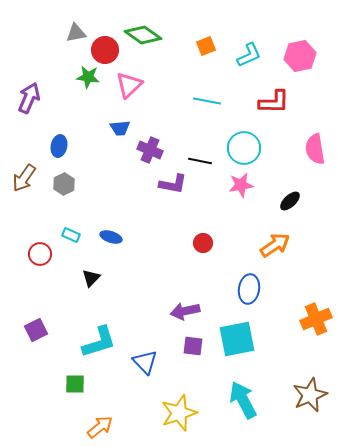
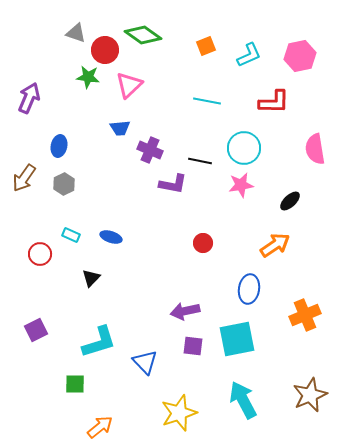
gray triangle at (76, 33): rotated 30 degrees clockwise
orange cross at (316, 319): moved 11 px left, 4 px up
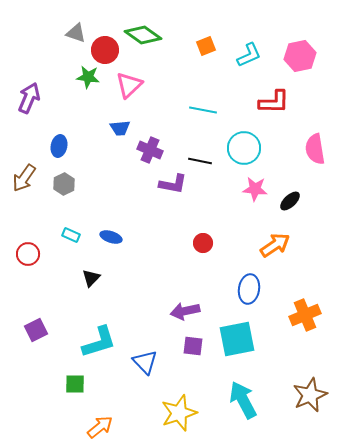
cyan line at (207, 101): moved 4 px left, 9 px down
pink star at (241, 185): moved 14 px right, 4 px down; rotated 15 degrees clockwise
red circle at (40, 254): moved 12 px left
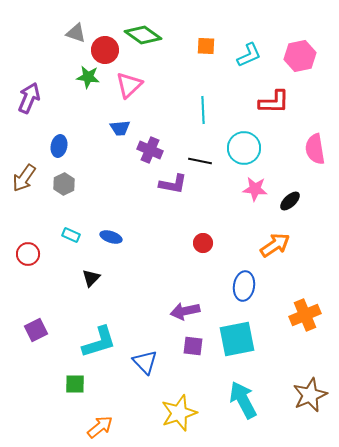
orange square at (206, 46): rotated 24 degrees clockwise
cyan line at (203, 110): rotated 76 degrees clockwise
blue ellipse at (249, 289): moved 5 px left, 3 px up
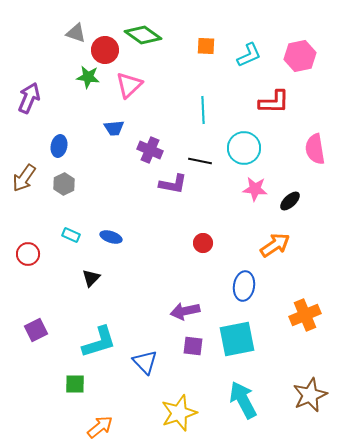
blue trapezoid at (120, 128): moved 6 px left
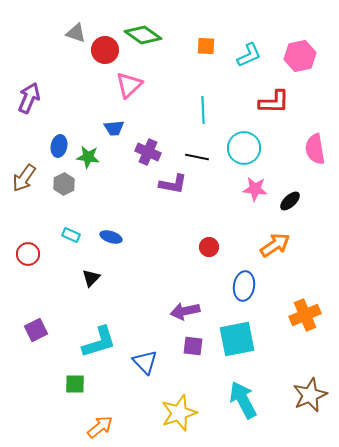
green star at (88, 77): moved 80 px down
purple cross at (150, 150): moved 2 px left, 2 px down
black line at (200, 161): moved 3 px left, 4 px up
red circle at (203, 243): moved 6 px right, 4 px down
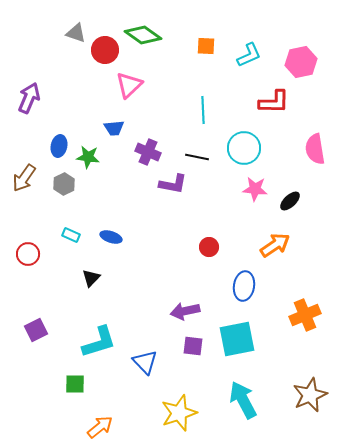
pink hexagon at (300, 56): moved 1 px right, 6 px down
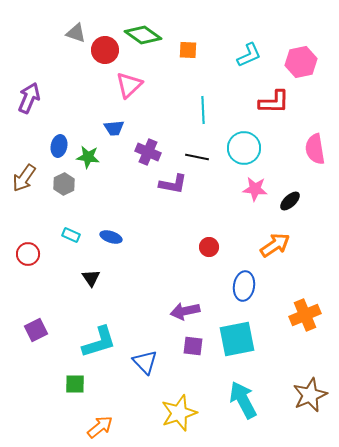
orange square at (206, 46): moved 18 px left, 4 px down
black triangle at (91, 278): rotated 18 degrees counterclockwise
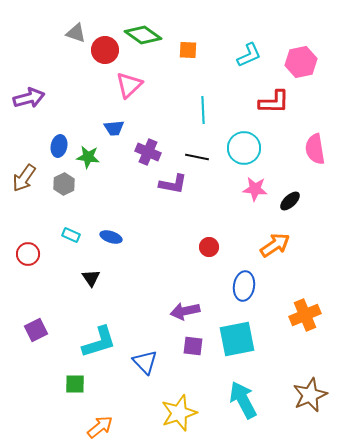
purple arrow at (29, 98): rotated 52 degrees clockwise
